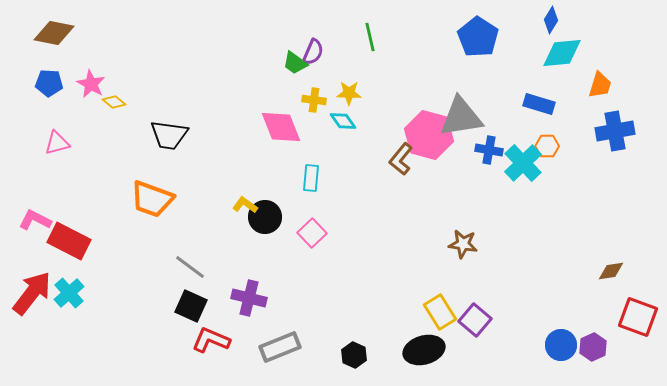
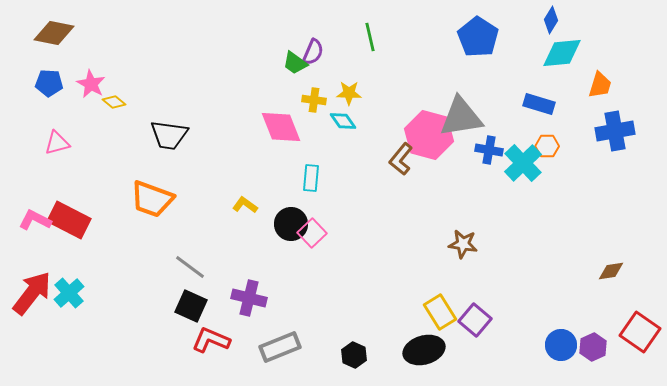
black circle at (265, 217): moved 26 px right, 7 px down
red rectangle at (69, 241): moved 21 px up
red square at (638, 317): moved 2 px right, 15 px down; rotated 15 degrees clockwise
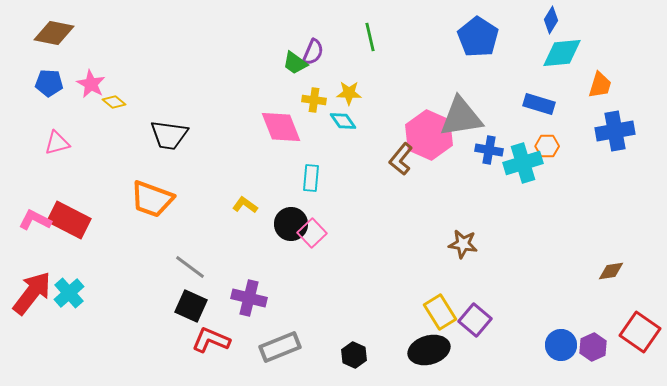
pink hexagon at (429, 135): rotated 9 degrees clockwise
cyan cross at (523, 163): rotated 27 degrees clockwise
black ellipse at (424, 350): moved 5 px right
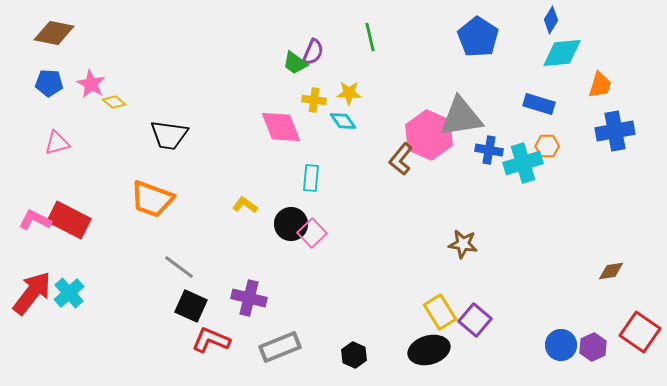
gray line at (190, 267): moved 11 px left
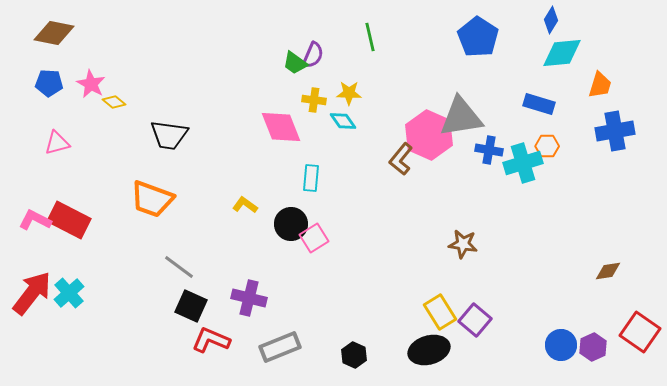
purple semicircle at (313, 52): moved 3 px down
pink square at (312, 233): moved 2 px right, 5 px down; rotated 12 degrees clockwise
brown diamond at (611, 271): moved 3 px left
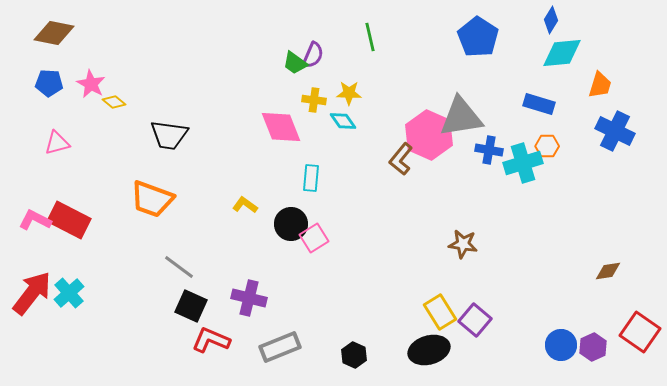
blue cross at (615, 131): rotated 36 degrees clockwise
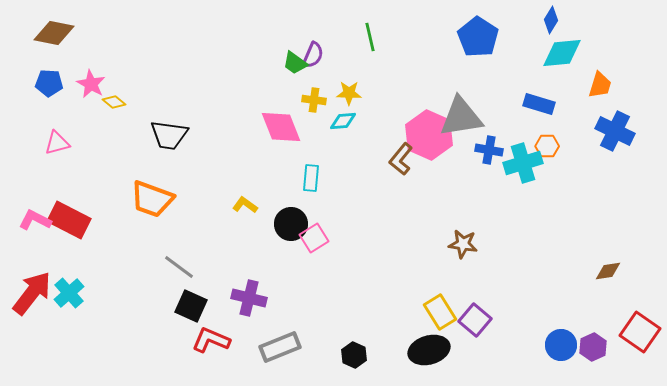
cyan diamond at (343, 121): rotated 60 degrees counterclockwise
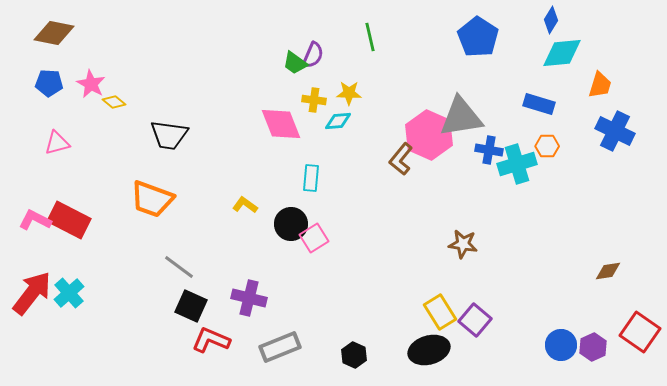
cyan diamond at (343, 121): moved 5 px left
pink diamond at (281, 127): moved 3 px up
cyan cross at (523, 163): moved 6 px left, 1 px down
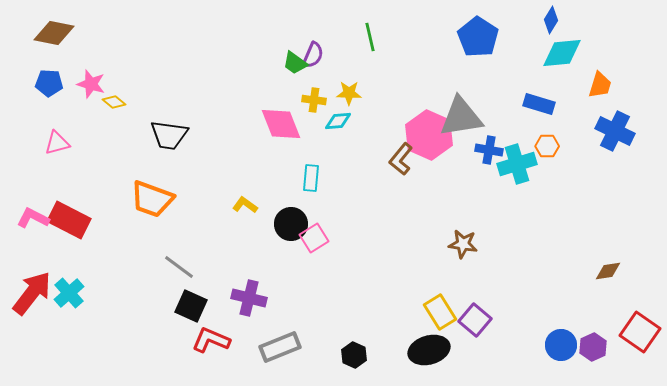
pink star at (91, 84): rotated 12 degrees counterclockwise
pink L-shape at (35, 220): moved 2 px left, 2 px up
